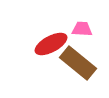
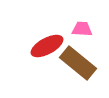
red ellipse: moved 4 px left, 2 px down
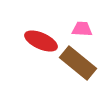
red ellipse: moved 6 px left, 5 px up; rotated 52 degrees clockwise
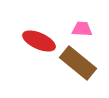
red ellipse: moved 2 px left
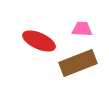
brown rectangle: rotated 60 degrees counterclockwise
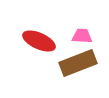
pink trapezoid: moved 7 px down
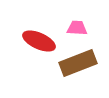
pink trapezoid: moved 5 px left, 8 px up
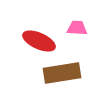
brown rectangle: moved 16 px left, 10 px down; rotated 12 degrees clockwise
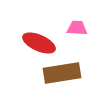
red ellipse: moved 2 px down
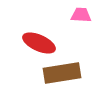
pink trapezoid: moved 4 px right, 13 px up
